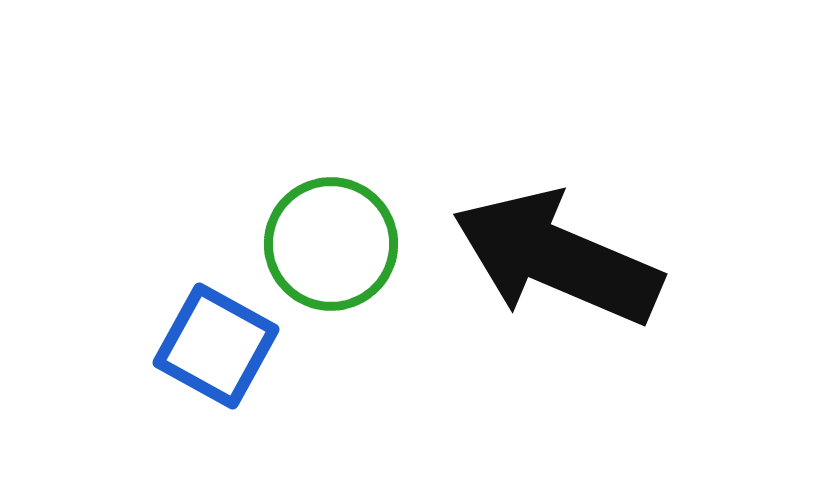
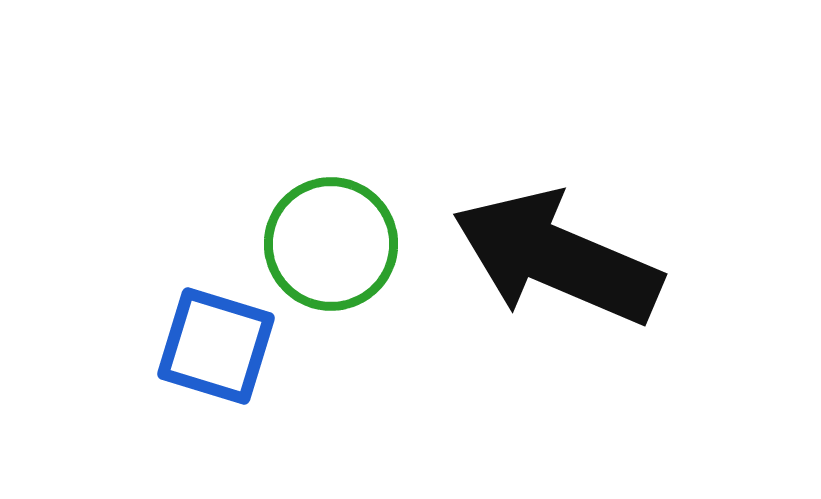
blue square: rotated 12 degrees counterclockwise
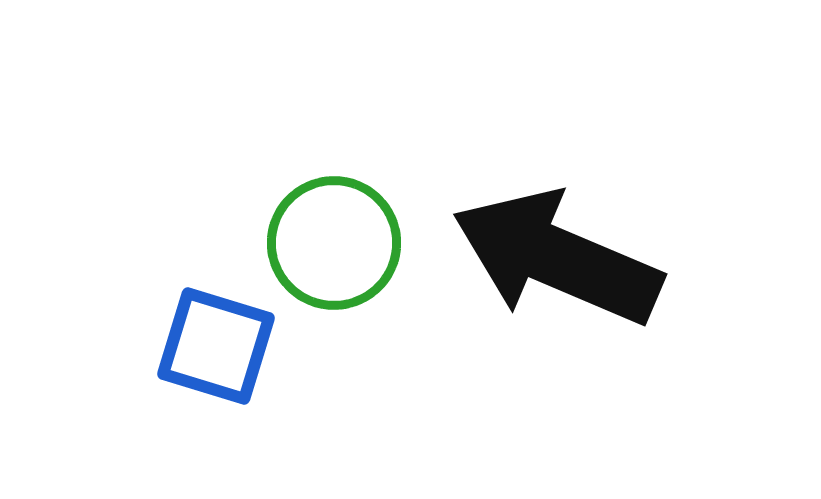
green circle: moved 3 px right, 1 px up
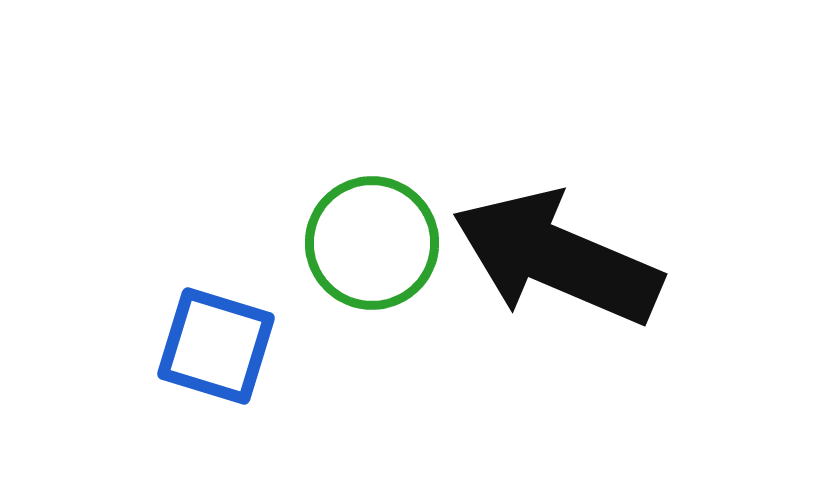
green circle: moved 38 px right
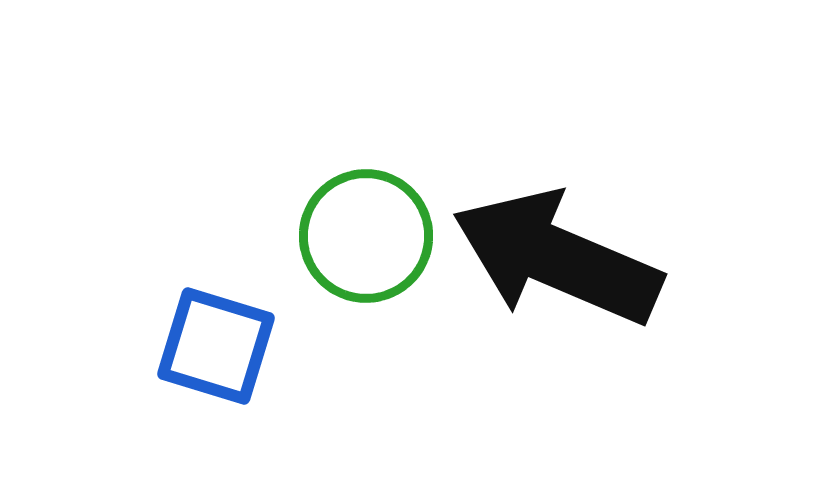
green circle: moved 6 px left, 7 px up
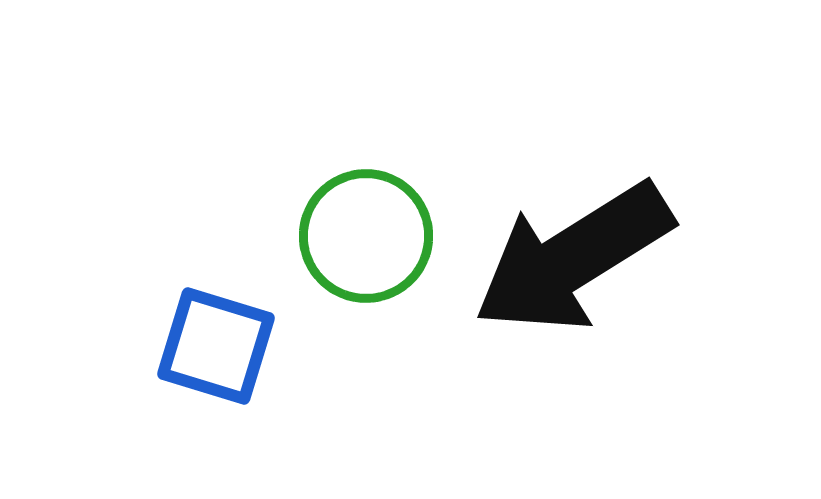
black arrow: moved 16 px right; rotated 55 degrees counterclockwise
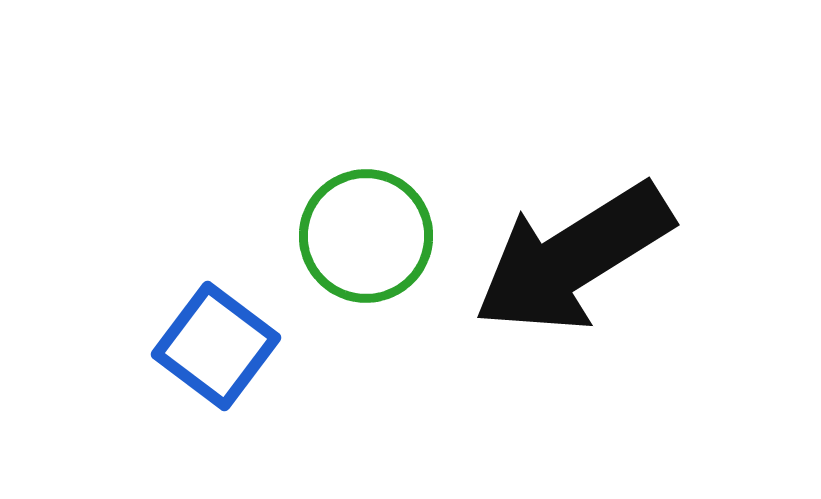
blue square: rotated 20 degrees clockwise
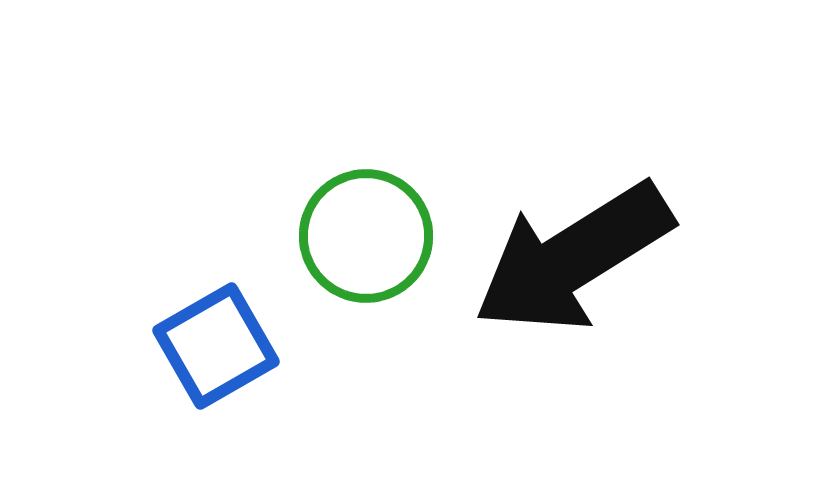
blue square: rotated 23 degrees clockwise
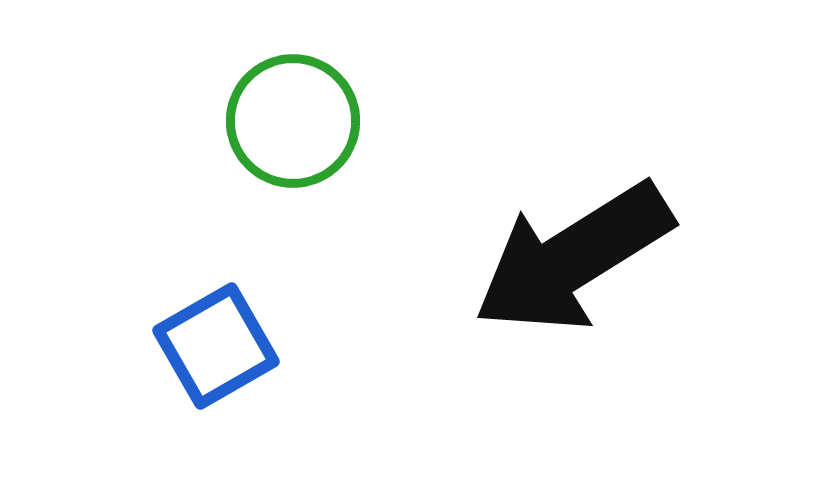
green circle: moved 73 px left, 115 px up
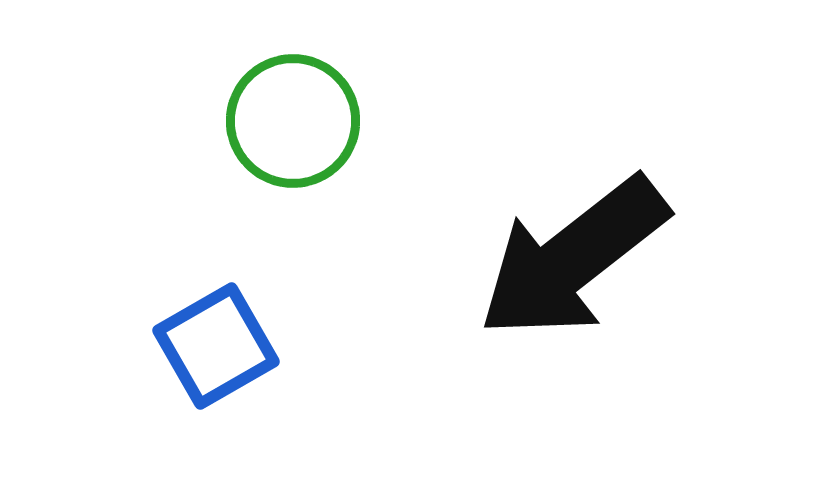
black arrow: rotated 6 degrees counterclockwise
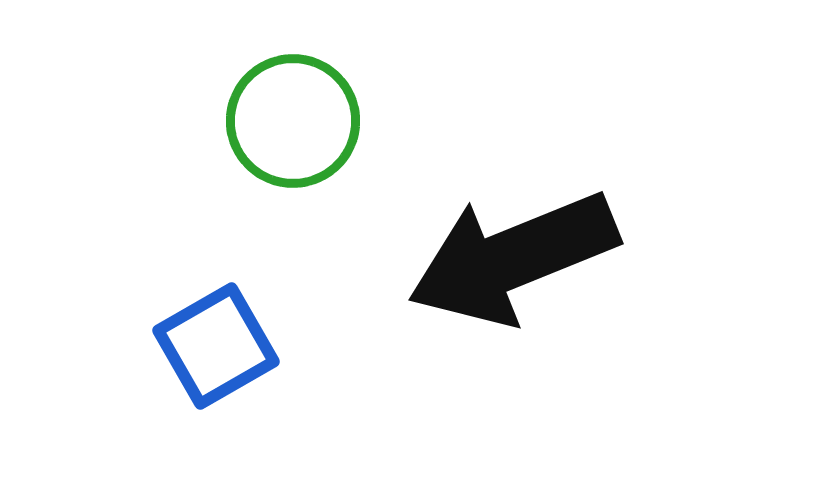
black arrow: moved 60 px left; rotated 16 degrees clockwise
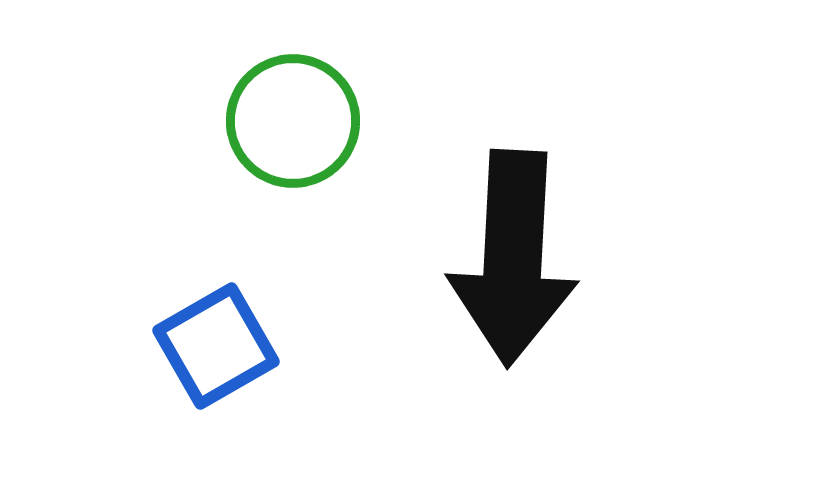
black arrow: rotated 65 degrees counterclockwise
